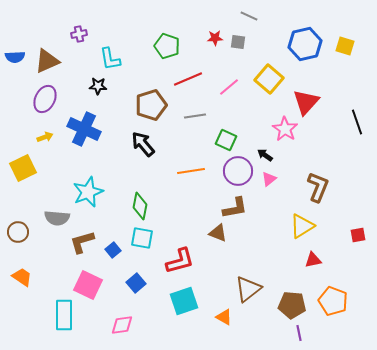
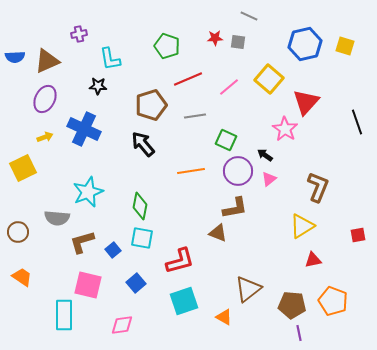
pink square at (88, 285): rotated 12 degrees counterclockwise
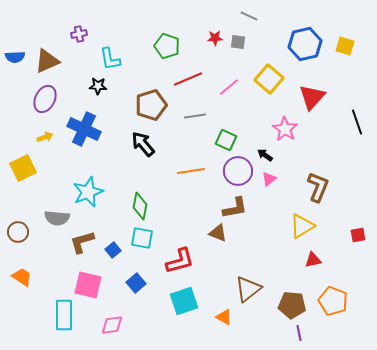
red triangle at (306, 102): moved 6 px right, 5 px up
pink diamond at (122, 325): moved 10 px left
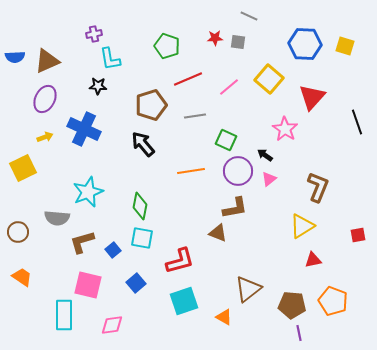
purple cross at (79, 34): moved 15 px right
blue hexagon at (305, 44): rotated 16 degrees clockwise
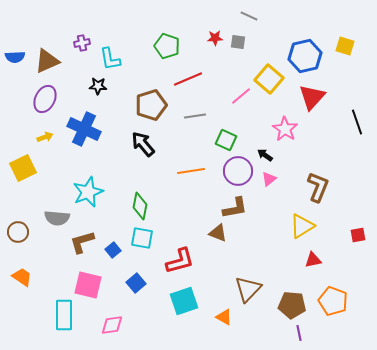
purple cross at (94, 34): moved 12 px left, 9 px down
blue hexagon at (305, 44): moved 12 px down; rotated 16 degrees counterclockwise
pink line at (229, 87): moved 12 px right, 9 px down
brown triangle at (248, 289): rotated 8 degrees counterclockwise
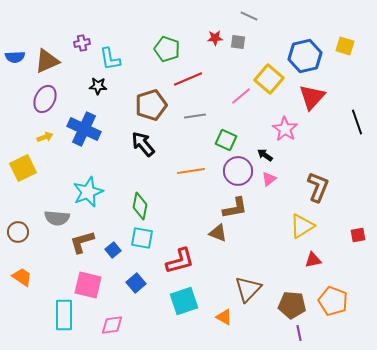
green pentagon at (167, 46): moved 3 px down
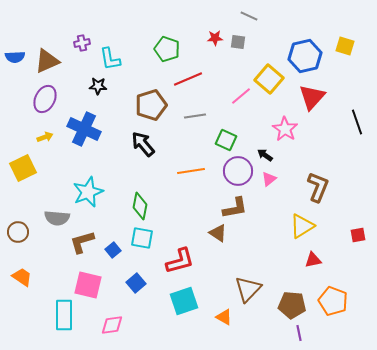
brown triangle at (218, 233): rotated 12 degrees clockwise
